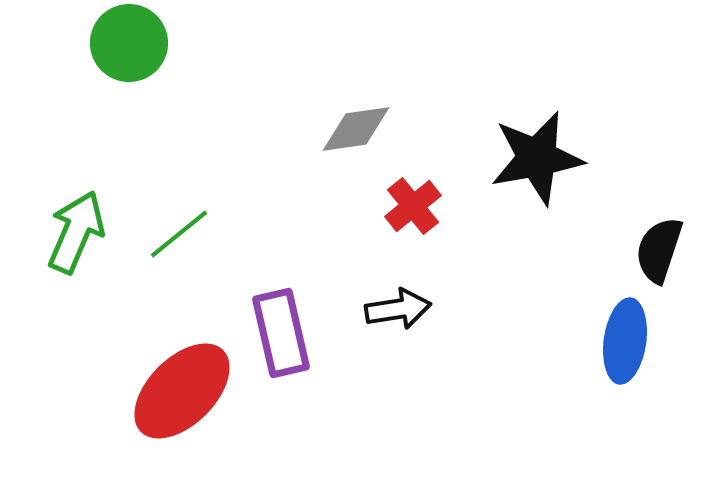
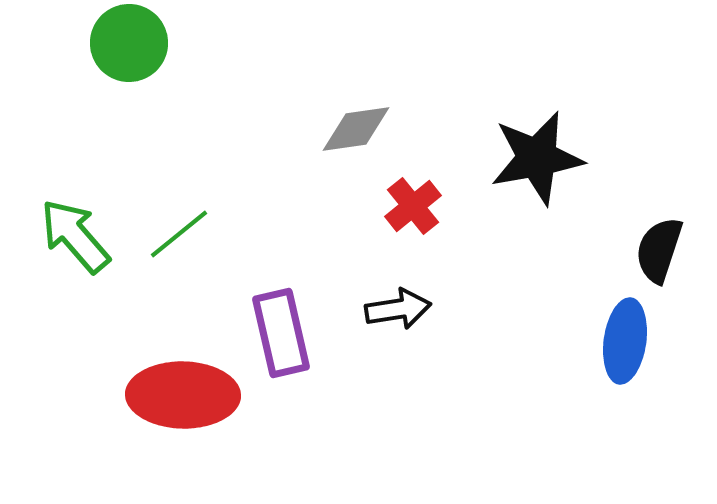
green arrow: moved 1 px left, 4 px down; rotated 64 degrees counterclockwise
red ellipse: moved 1 px right, 4 px down; rotated 46 degrees clockwise
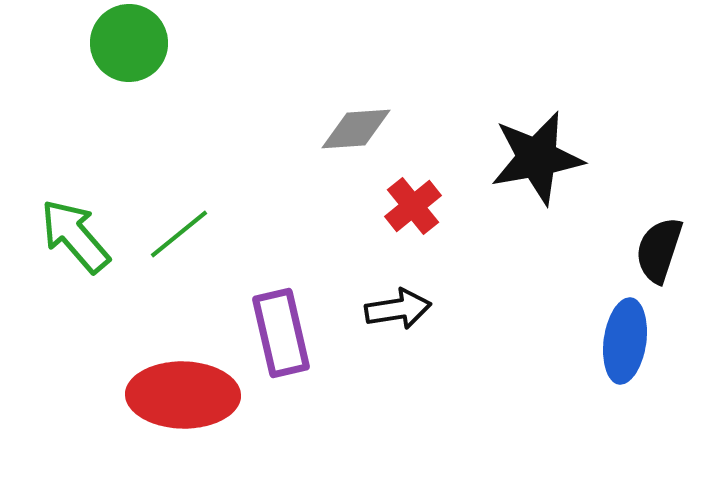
gray diamond: rotated 4 degrees clockwise
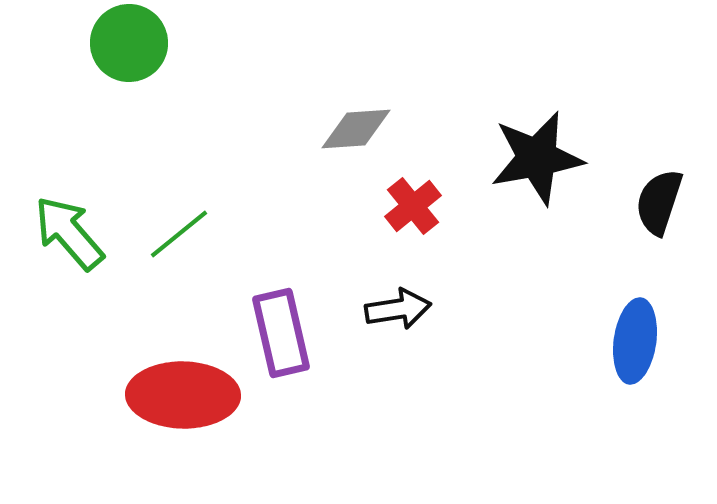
green arrow: moved 6 px left, 3 px up
black semicircle: moved 48 px up
blue ellipse: moved 10 px right
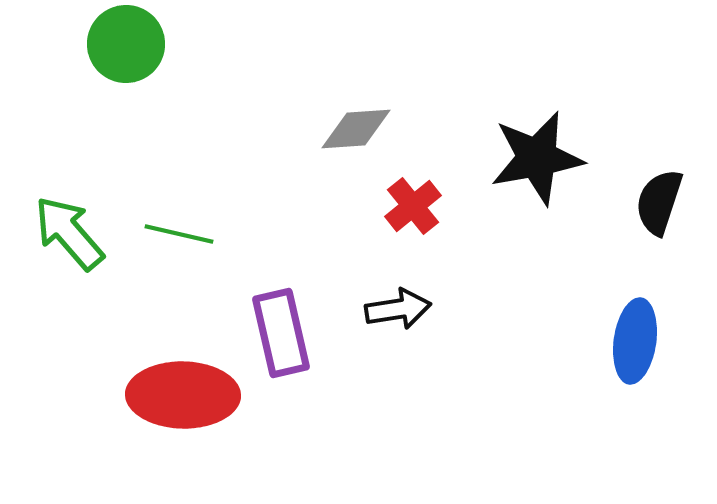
green circle: moved 3 px left, 1 px down
green line: rotated 52 degrees clockwise
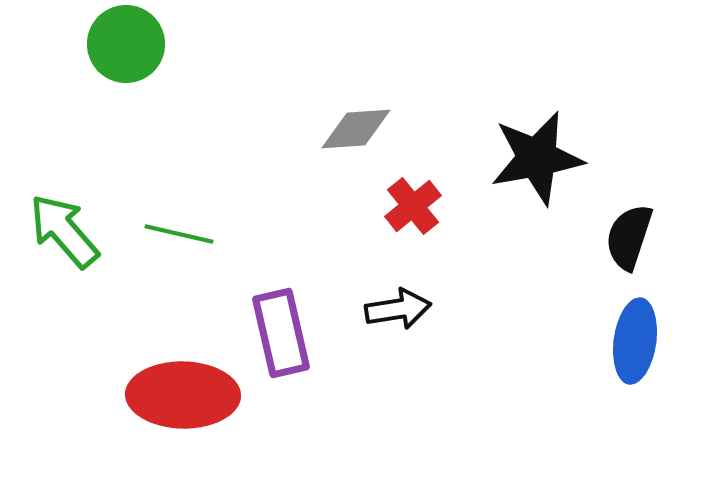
black semicircle: moved 30 px left, 35 px down
green arrow: moved 5 px left, 2 px up
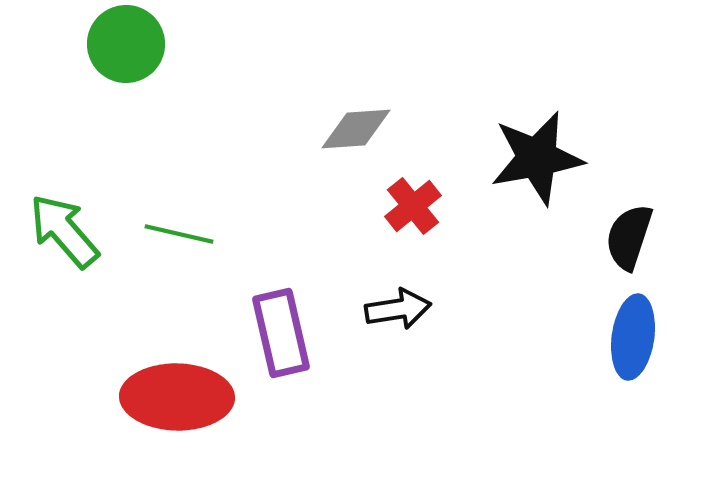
blue ellipse: moved 2 px left, 4 px up
red ellipse: moved 6 px left, 2 px down
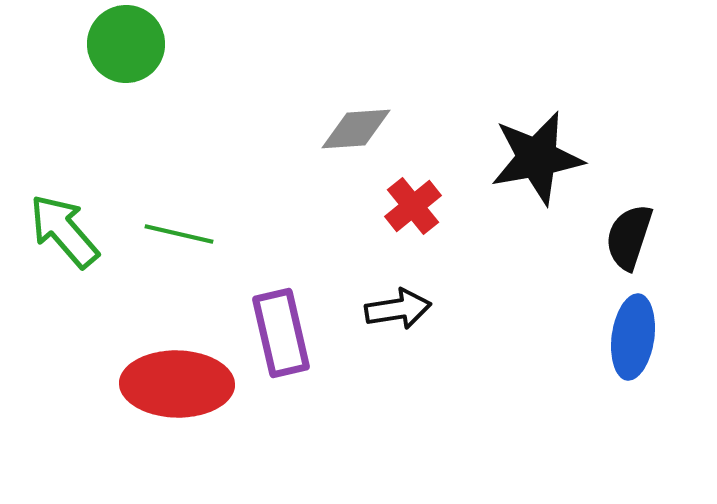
red ellipse: moved 13 px up
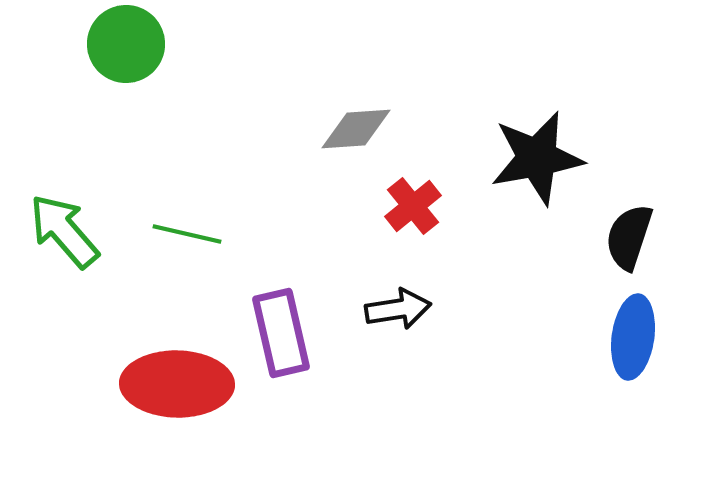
green line: moved 8 px right
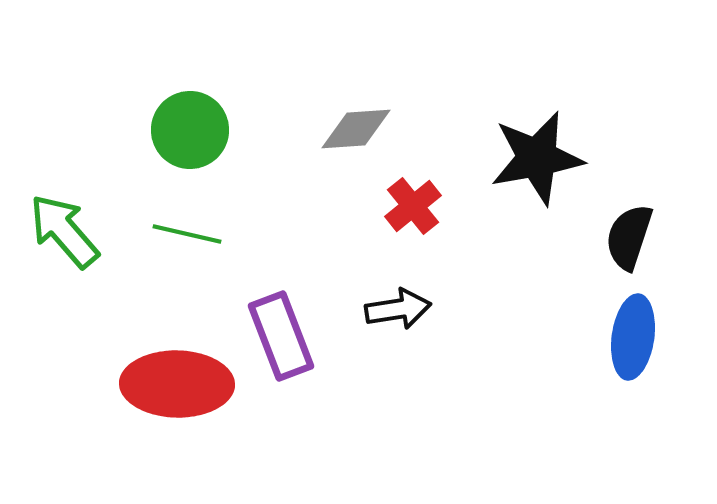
green circle: moved 64 px right, 86 px down
purple rectangle: moved 3 px down; rotated 8 degrees counterclockwise
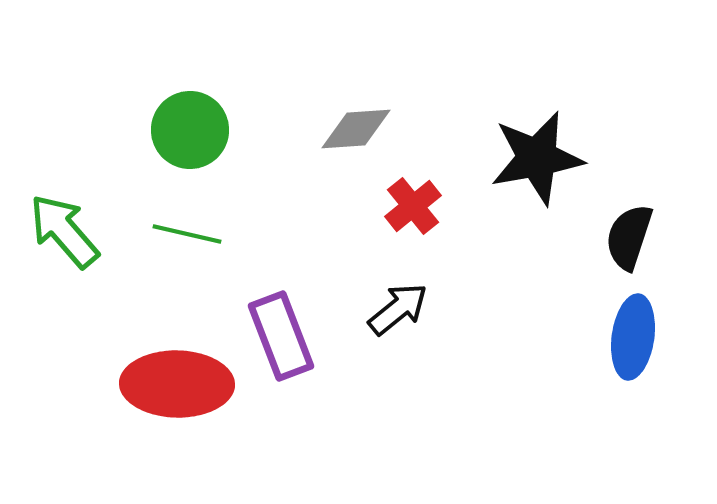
black arrow: rotated 30 degrees counterclockwise
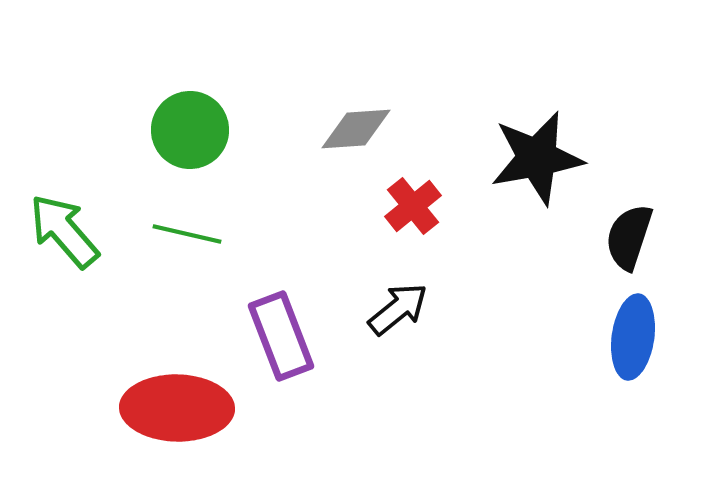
red ellipse: moved 24 px down
